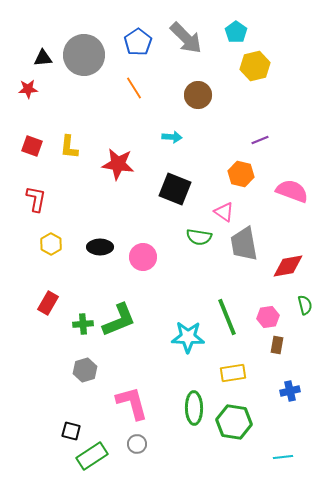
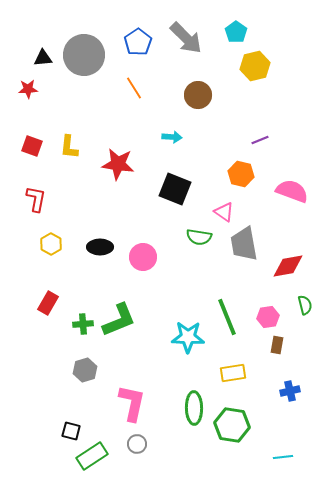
pink L-shape at (132, 403): rotated 27 degrees clockwise
green hexagon at (234, 422): moved 2 px left, 3 px down
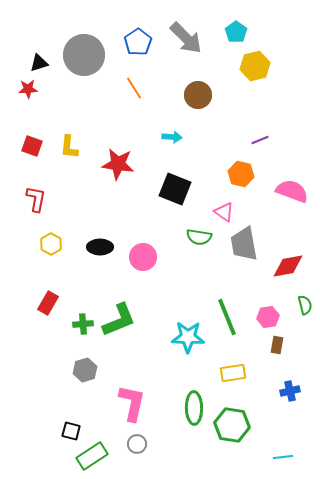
black triangle at (43, 58): moved 4 px left, 5 px down; rotated 12 degrees counterclockwise
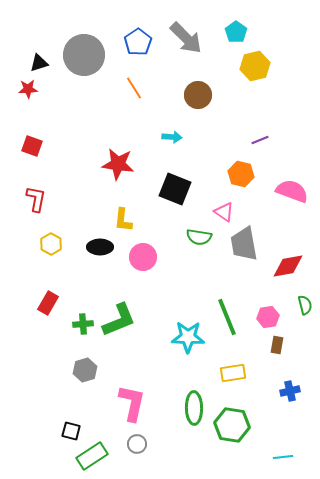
yellow L-shape at (69, 147): moved 54 px right, 73 px down
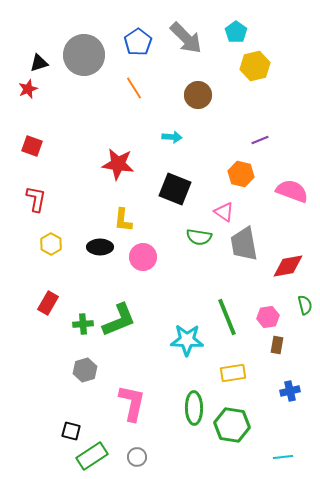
red star at (28, 89): rotated 18 degrees counterclockwise
cyan star at (188, 337): moved 1 px left, 3 px down
gray circle at (137, 444): moved 13 px down
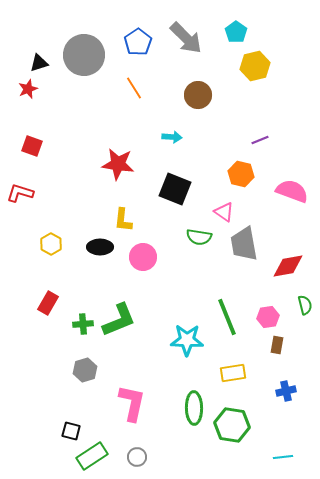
red L-shape at (36, 199): moved 16 px left, 6 px up; rotated 84 degrees counterclockwise
blue cross at (290, 391): moved 4 px left
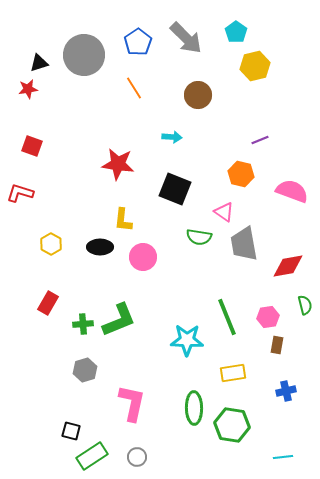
red star at (28, 89): rotated 12 degrees clockwise
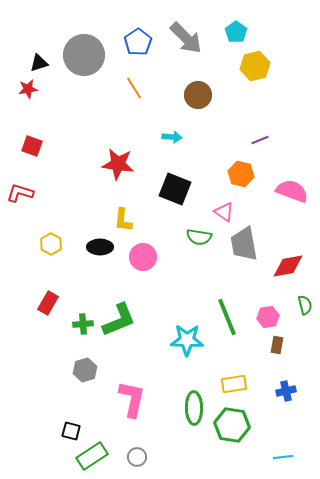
yellow rectangle at (233, 373): moved 1 px right, 11 px down
pink L-shape at (132, 403): moved 4 px up
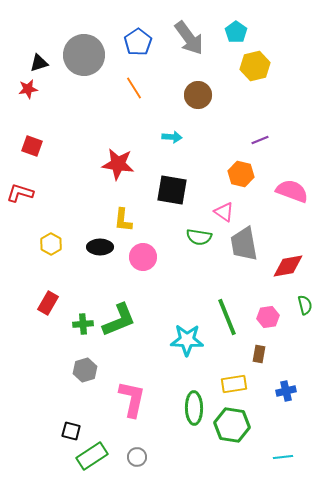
gray arrow at (186, 38): moved 3 px right; rotated 9 degrees clockwise
black square at (175, 189): moved 3 px left, 1 px down; rotated 12 degrees counterclockwise
brown rectangle at (277, 345): moved 18 px left, 9 px down
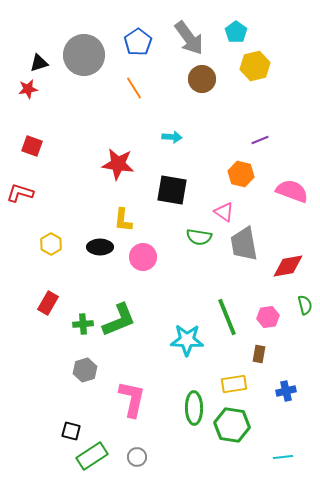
brown circle at (198, 95): moved 4 px right, 16 px up
